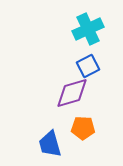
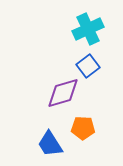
blue square: rotated 10 degrees counterclockwise
purple diamond: moved 9 px left
blue trapezoid: rotated 16 degrees counterclockwise
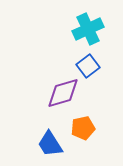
orange pentagon: rotated 15 degrees counterclockwise
